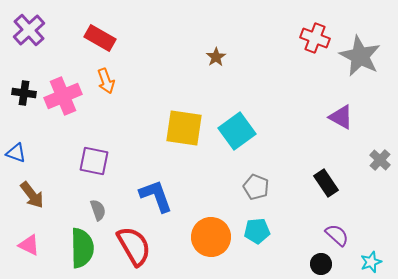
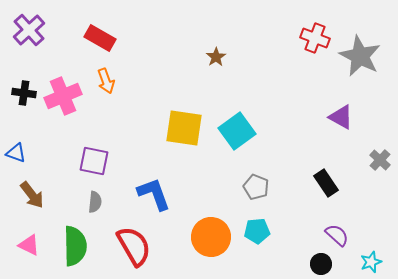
blue L-shape: moved 2 px left, 2 px up
gray semicircle: moved 3 px left, 8 px up; rotated 25 degrees clockwise
green semicircle: moved 7 px left, 2 px up
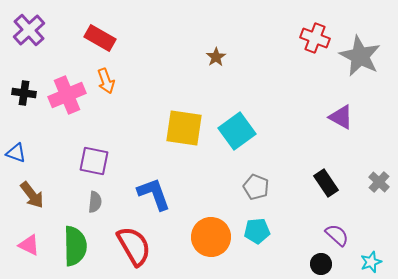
pink cross: moved 4 px right, 1 px up
gray cross: moved 1 px left, 22 px down
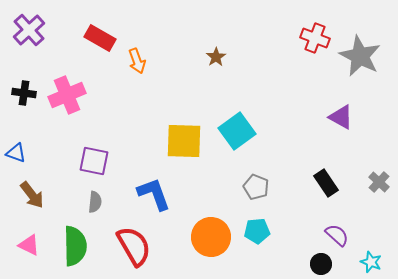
orange arrow: moved 31 px right, 20 px up
yellow square: moved 13 px down; rotated 6 degrees counterclockwise
cyan star: rotated 30 degrees counterclockwise
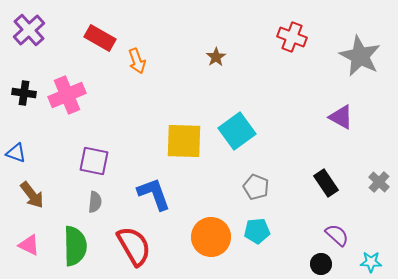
red cross: moved 23 px left, 1 px up
cyan star: rotated 20 degrees counterclockwise
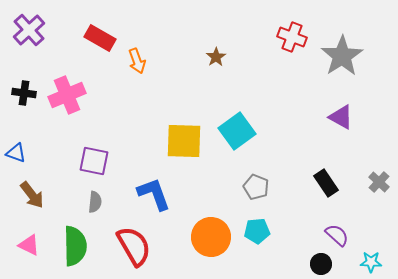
gray star: moved 18 px left; rotated 12 degrees clockwise
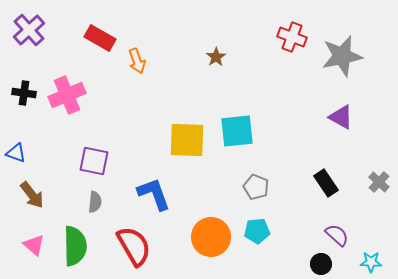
gray star: rotated 21 degrees clockwise
cyan square: rotated 30 degrees clockwise
yellow square: moved 3 px right, 1 px up
pink triangle: moved 5 px right; rotated 15 degrees clockwise
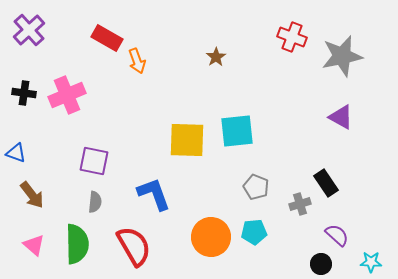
red rectangle: moved 7 px right
gray cross: moved 79 px left, 22 px down; rotated 30 degrees clockwise
cyan pentagon: moved 3 px left, 1 px down
green semicircle: moved 2 px right, 2 px up
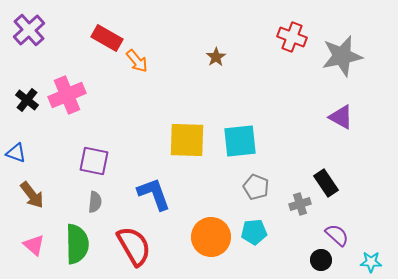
orange arrow: rotated 20 degrees counterclockwise
black cross: moved 3 px right, 7 px down; rotated 30 degrees clockwise
cyan square: moved 3 px right, 10 px down
black circle: moved 4 px up
